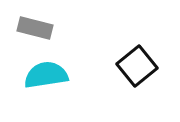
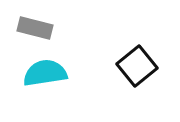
cyan semicircle: moved 1 px left, 2 px up
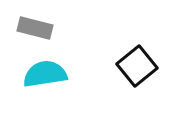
cyan semicircle: moved 1 px down
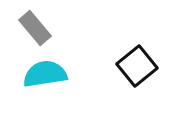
gray rectangle: rotated 36 degrees clockwise
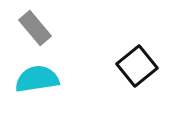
cyan semicircle: moved 8 px left, 5 px down
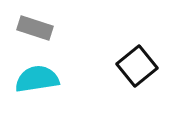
gray rectangle: rotated 32 degrees counterclockwise
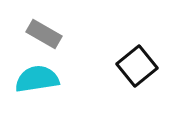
gray rectangle: moved 9 px right, 6 px down; rotated 12 degrees clockwise
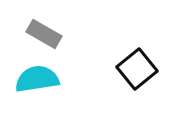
black square: moved 3 px down
